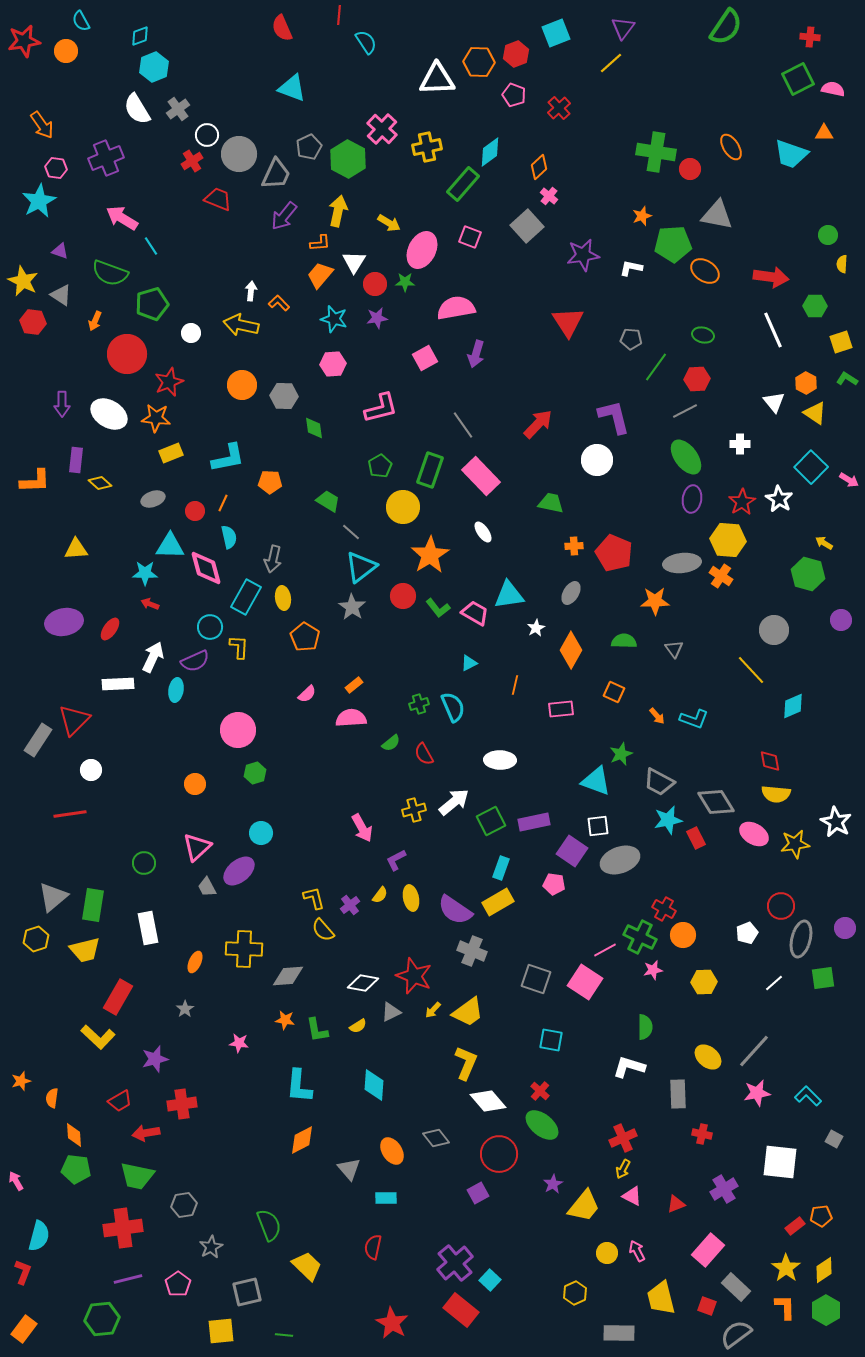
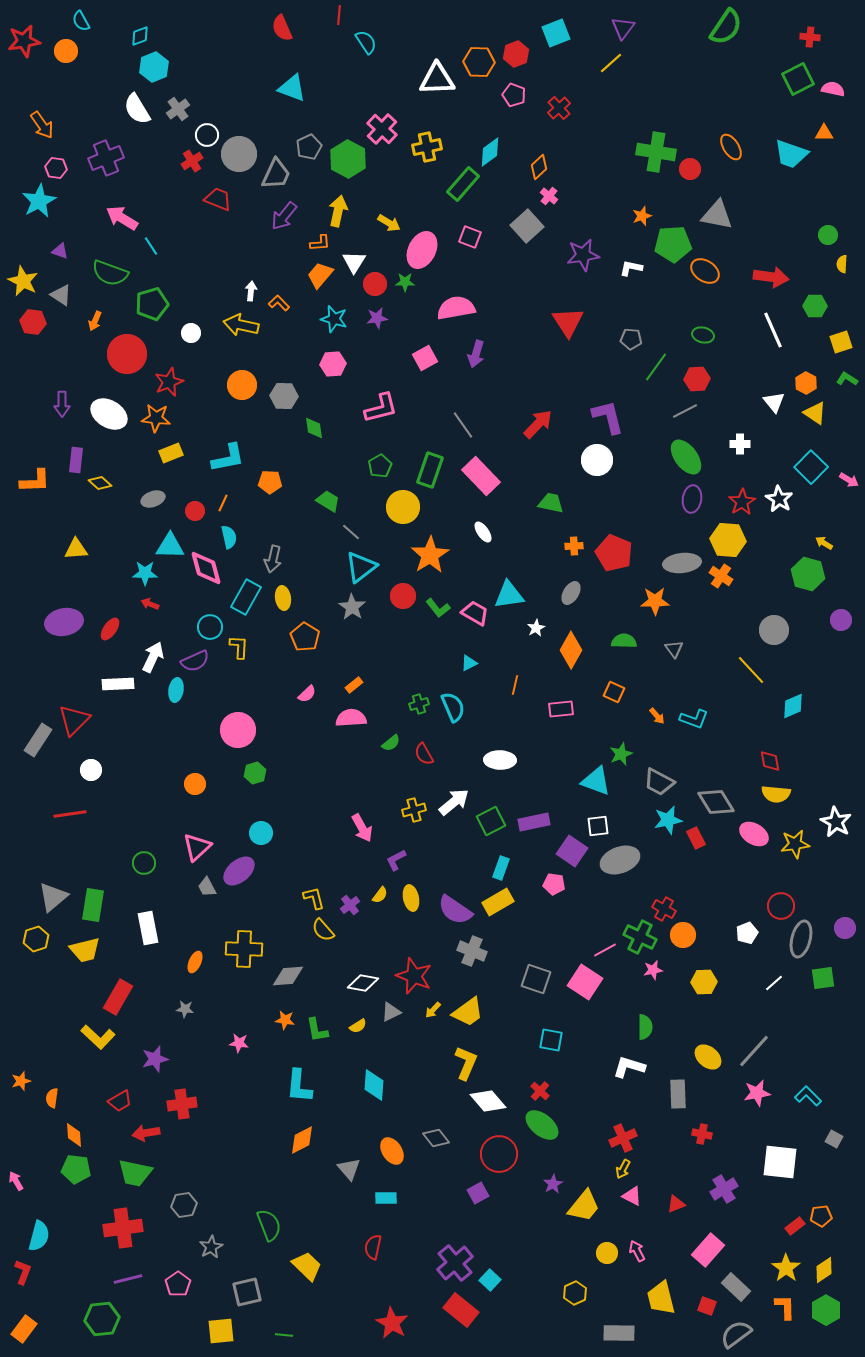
purple L-shape at (614, 417): moved 6 px left
gray star at (185, 1009): rotated 30 degrees counterclockwise
green trapezoid at (137, 1176): moved 2 px left, 3 px up
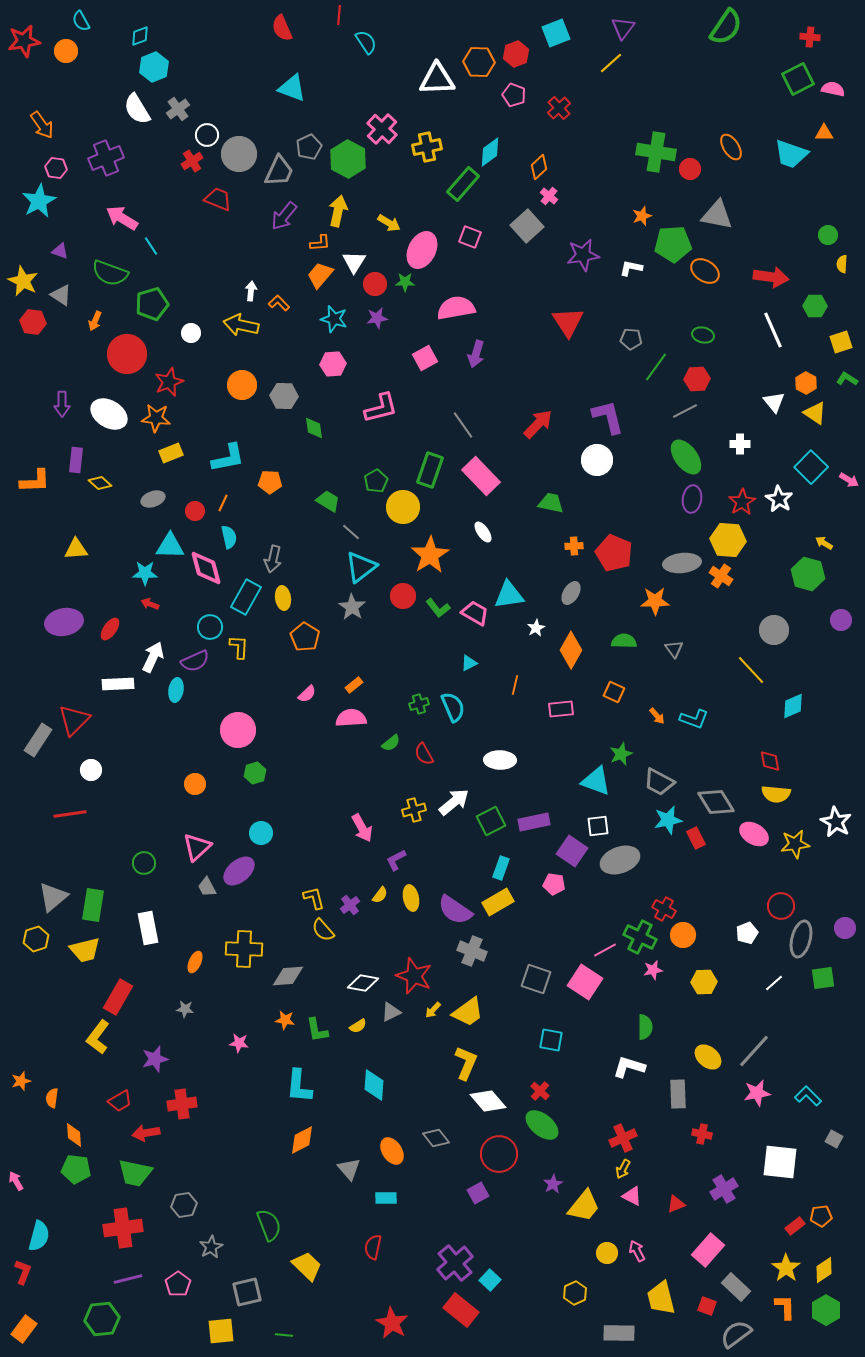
gray trapezoid at (276, 174): moved 3 px right, 3 px up
green pentagon at (380, 466): moved 4 px left, 15 px down
yellow L-shape at (98, 1037): rotated 84 degrees clockwise
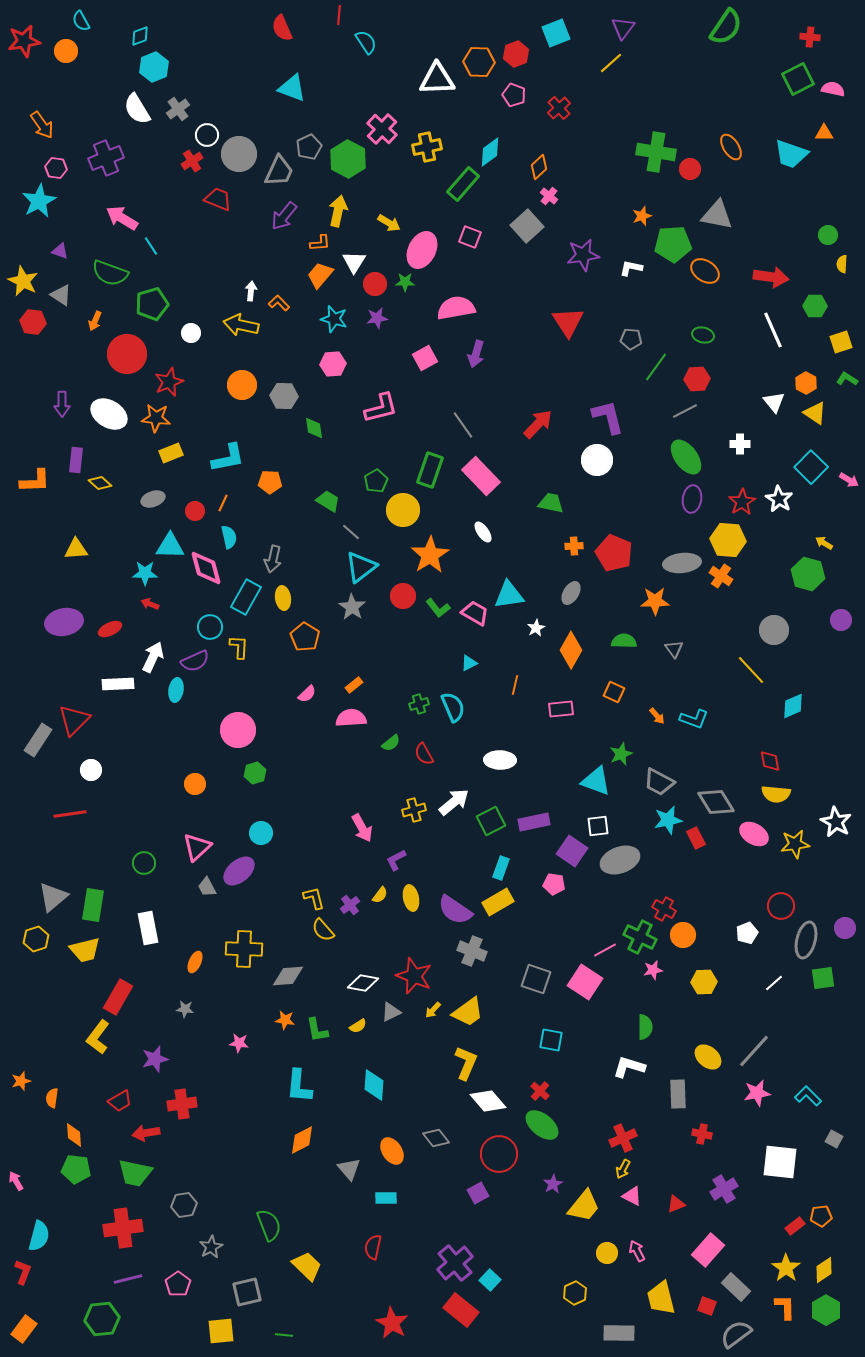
yellow circle at (403, 507): moved 3 px down
red ellipse at (110, 629): rotated 30 degrees clockwise
gray ellipse at (801, 939): moved 5 px right, 1 px down
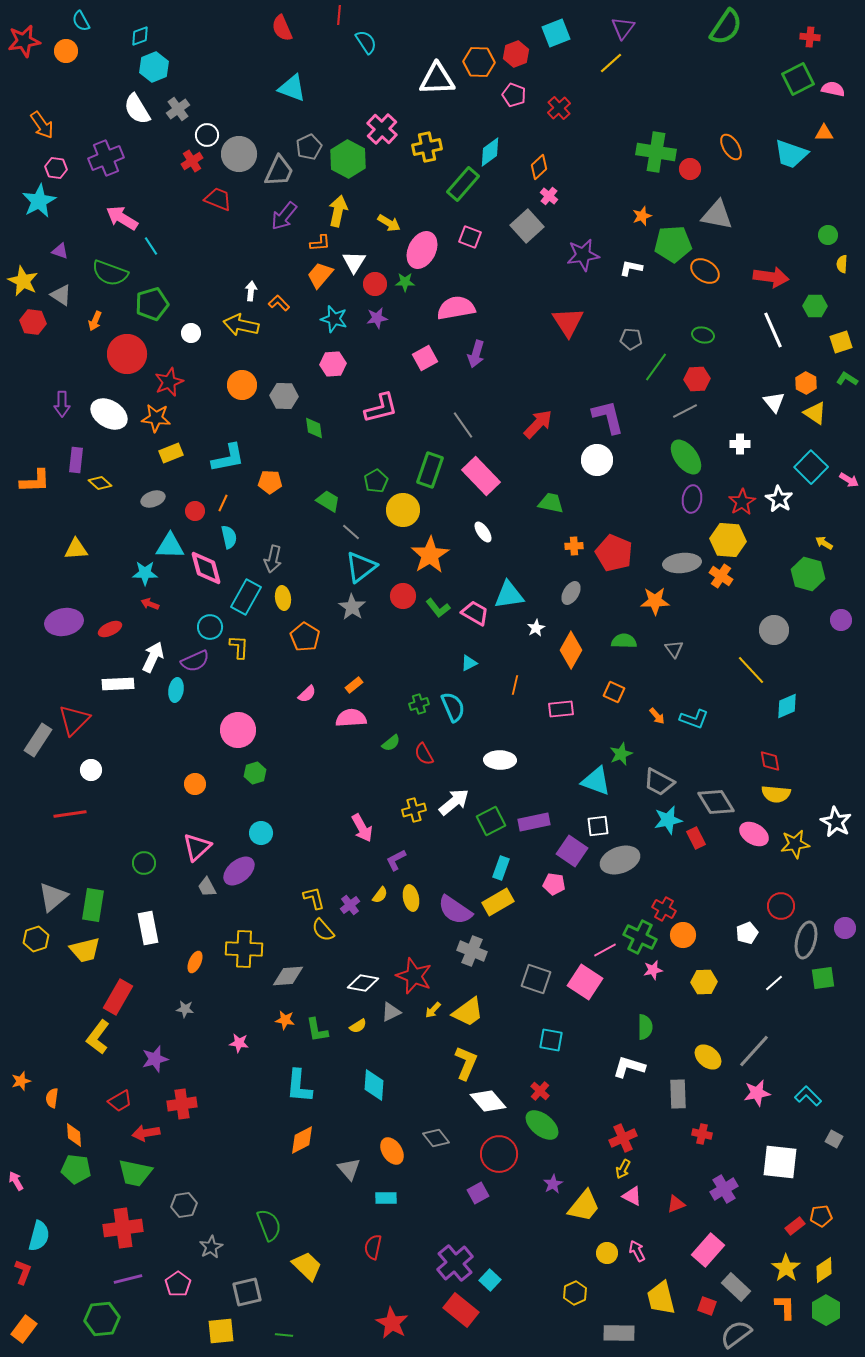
cyan diamond at (793, 706): moved 6 px left
